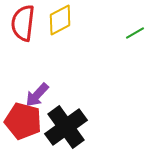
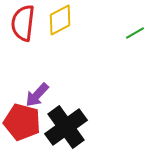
red pentagon: moved 1 px left, 1 px down
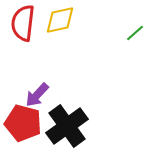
yellow diamond: rotated 16 degrees clockwise
green line: rotated 12 degrees counterclockwise
red pentagon: moved 1 px right, 1 px down
black cross: moved 1 px right, 1 px up
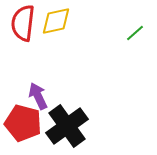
yellow diamond: moved 4 px left, 1 px down
purple arrow: moved 1 px right, 1 px down; rotated 112 degrees clockwise
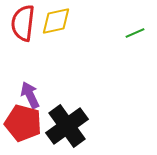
green line: rotated 18 degrees clockwise
purple arrow: moved 8 px left, 1 px up
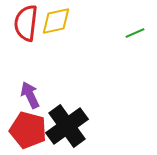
red semicircle: moved 3 px right
red pentagon: moved 5 px right, 7 px down
